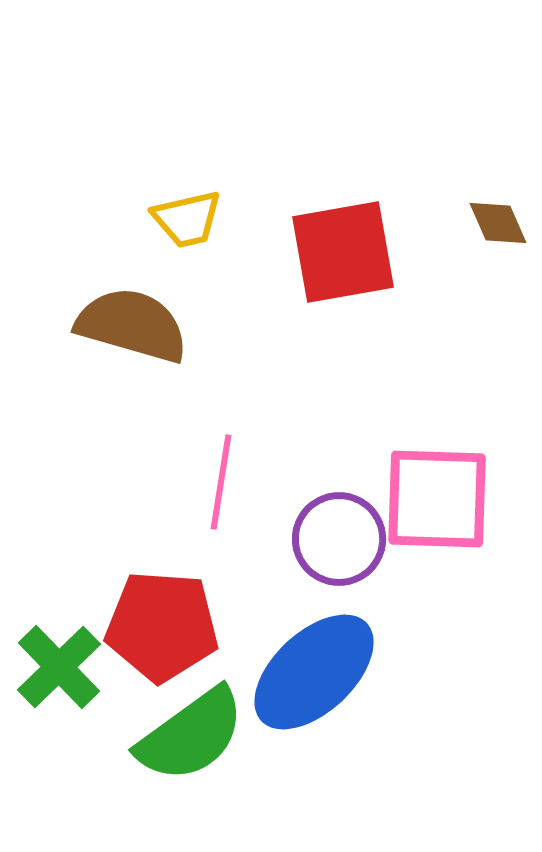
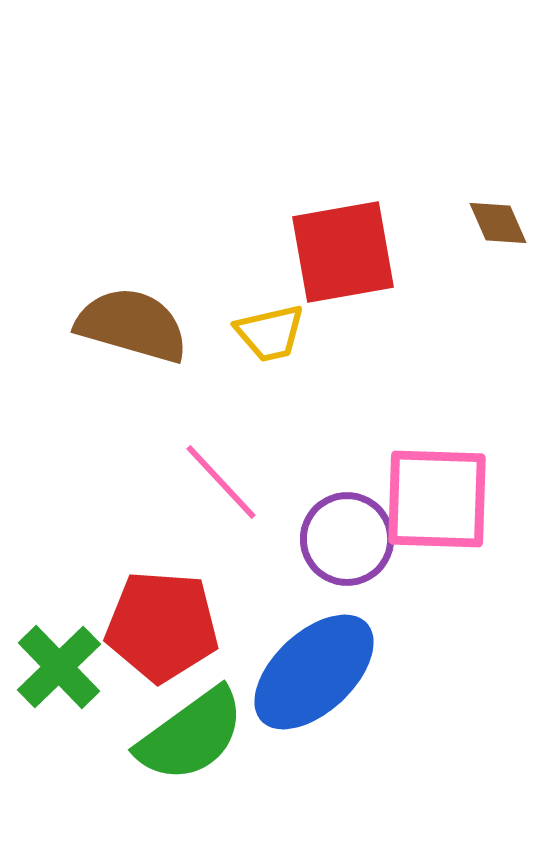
yellow trapezoid: moved 83 px right, 114 px down
pink line: rotated 52 degrees counterclockwise
purple circle: moved 8 px right
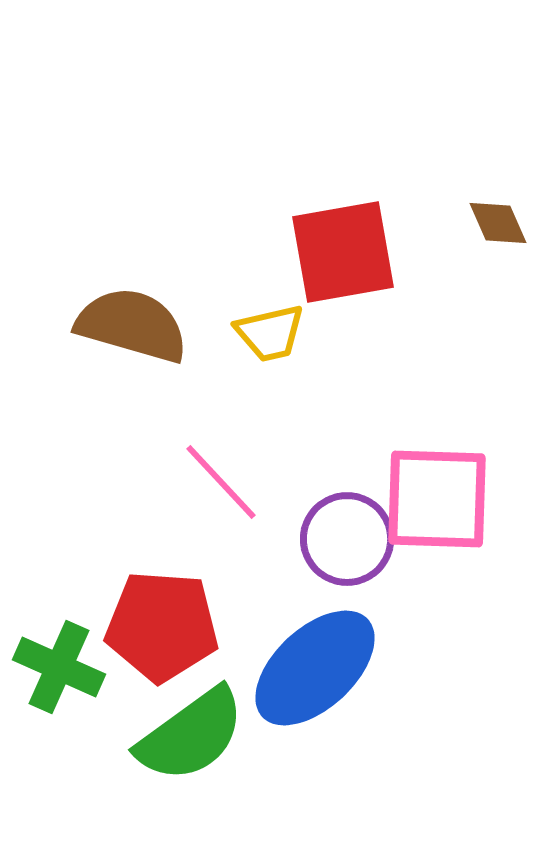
green cross: rotated 22 degrees counterclockwise
blue ellipse: moved 1 px right, 4 px up
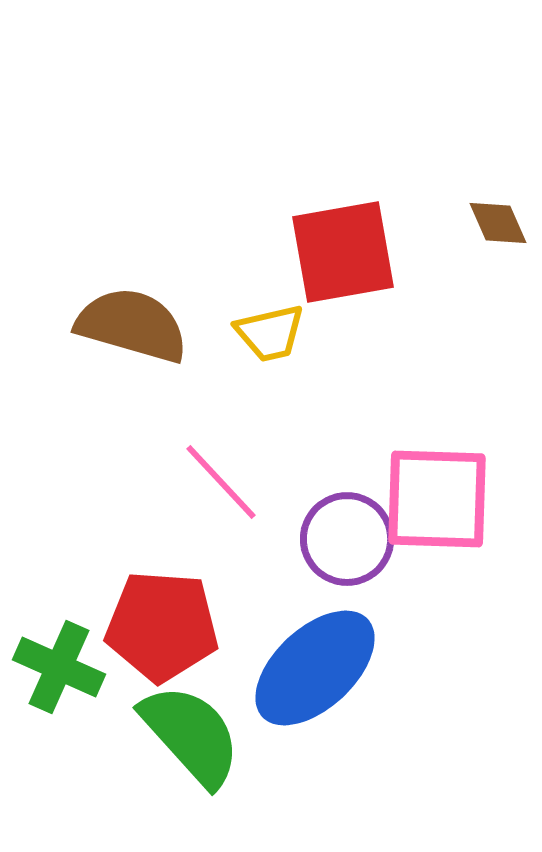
green semicircle: rotated 96 degrees counterclockwise
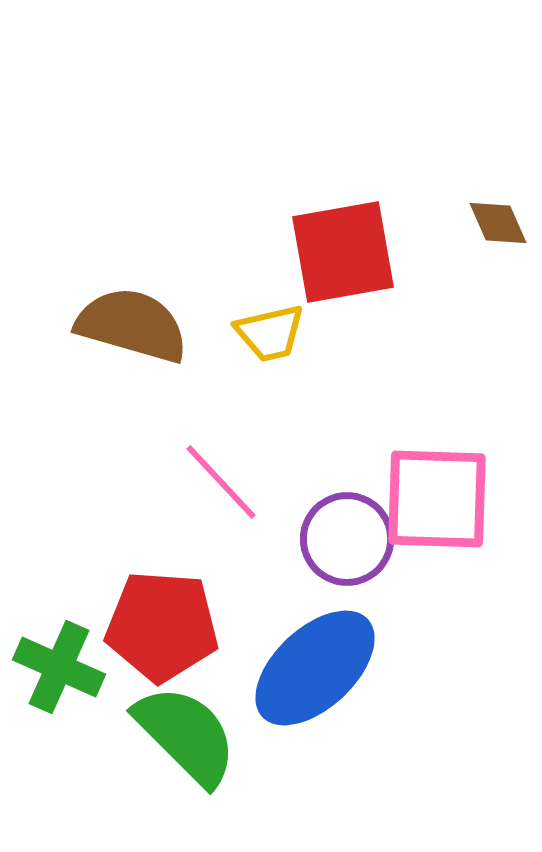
green semicircle: moved 5 px left; rotated 3 degrees counterclockwise
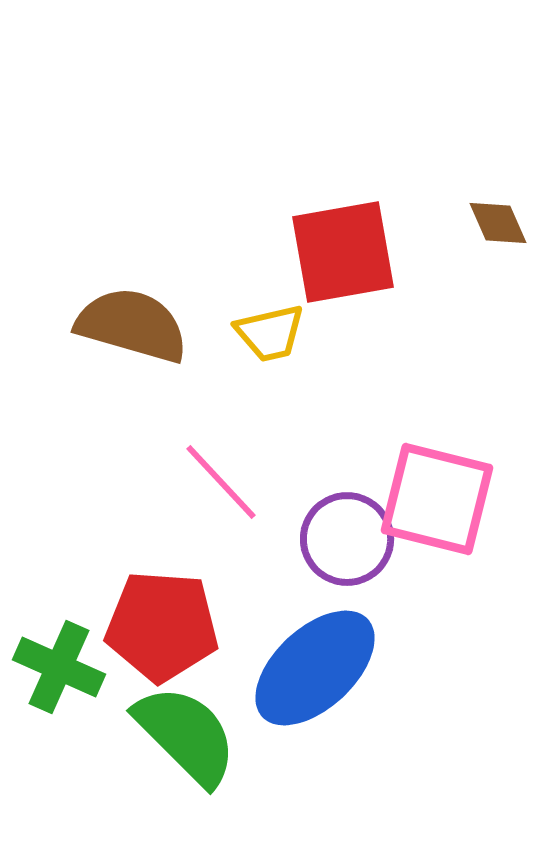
pink square: rotated 12 degrees clockwise
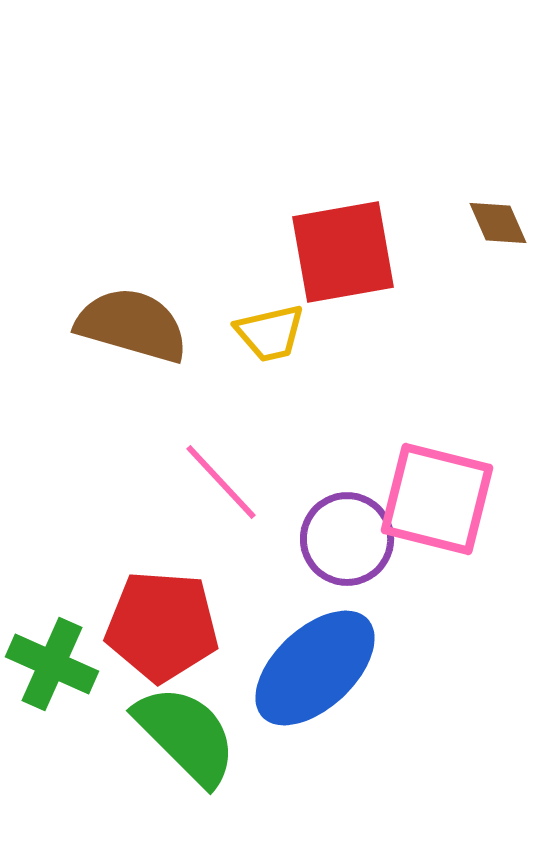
green cross: moved 7 px left, 3 px up
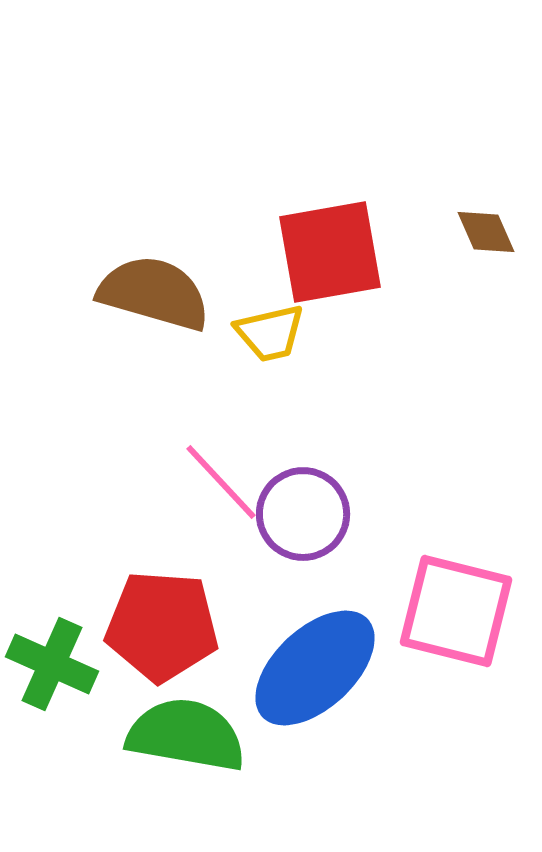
brown diamond: moved 12 px left, 9 px down
red square: moved 13 px left
brown semicircle: moved 22 px right, 32 px up
pink square: moved 19 px right, 112 px down
purple circle: moved 44 px left, 25 px up
green semicircle: rotated 35 degrees counterclockwise
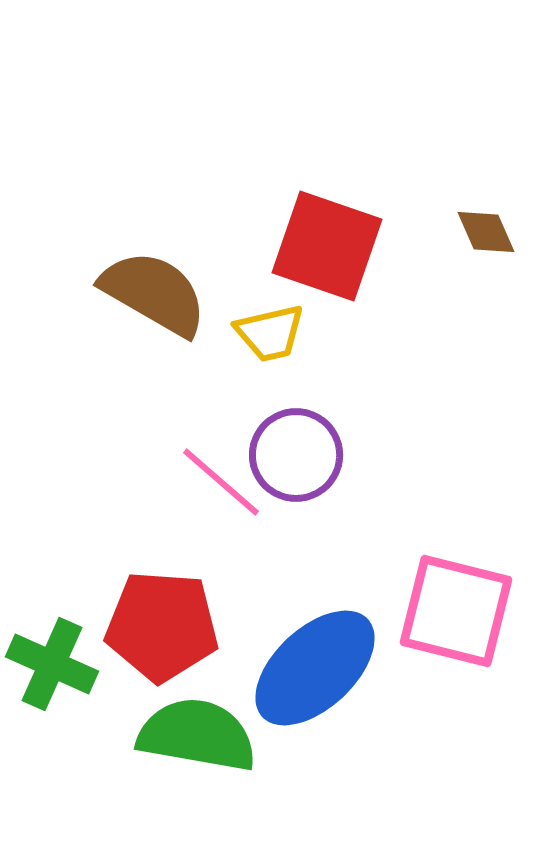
red square: moved 3 px left, 6 px up; rotated 29 degrees clockwise
brown semicircle: rotated 14 degrees clockwise
pink line: rotated 6 degrees counterclockwise
purple circle: moved 7 px left, 59 px up
green semicircle: moved 11 px right
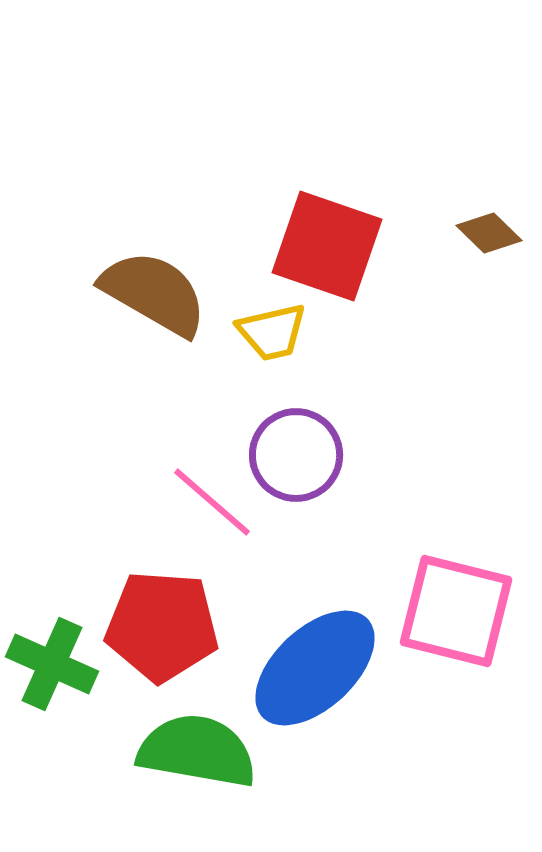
brown diamond: moved 3 px right, 1 px down; rotated 22 degrees counterclockwise
yellow trapezoid: moved 2 px right, 1 px up
pink line: moved 9 px left, 20 px down
green semicircle: moved 16 px down
